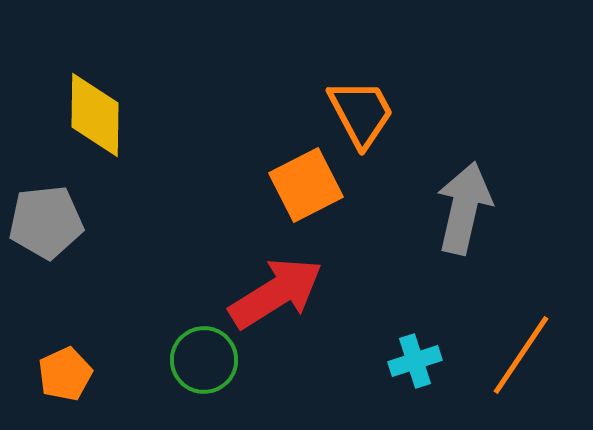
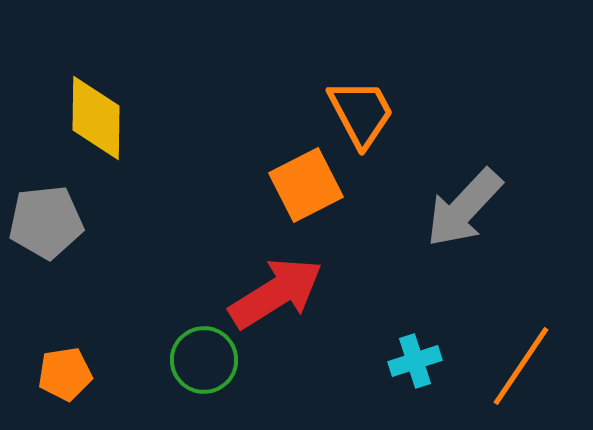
yellow diamond: moved 1 px right, 3 px down
gray arrow: rotated 150 degrees counterclockwise
orange line: moved 11 px down
orange pentagon: rotated 16 degrees clockwise
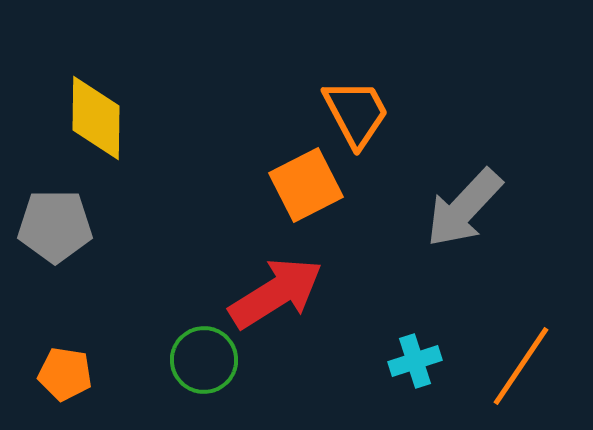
orange trapezoid: moved 5 px left
gray pentagon: moved 9 px right, 4 px down; rotated 6 degrees clockwise
orange pentagon: rotated 18 degrees clockwise
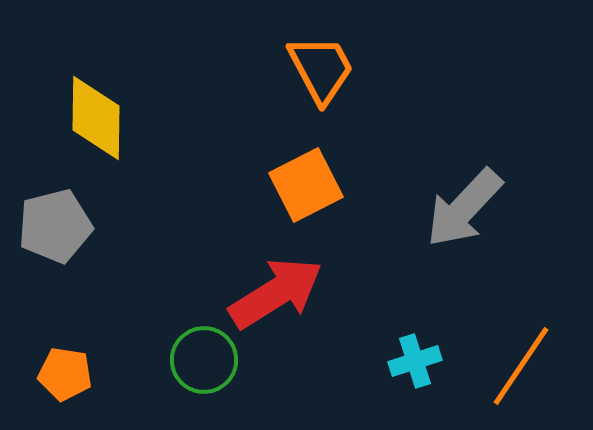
orange trapezoid: moved 35 px left, 44 px up
gray pentagon: rotated 14 degrees counterclockwise
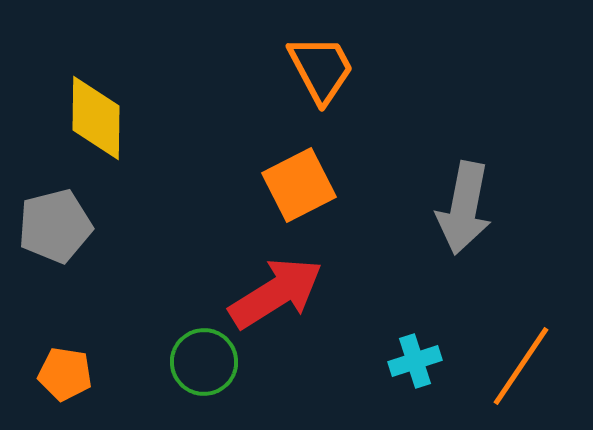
orange square: moved 7 px left
gray arrow: rotated 32 degrees counterclockwise
green circle: moved 2 px down
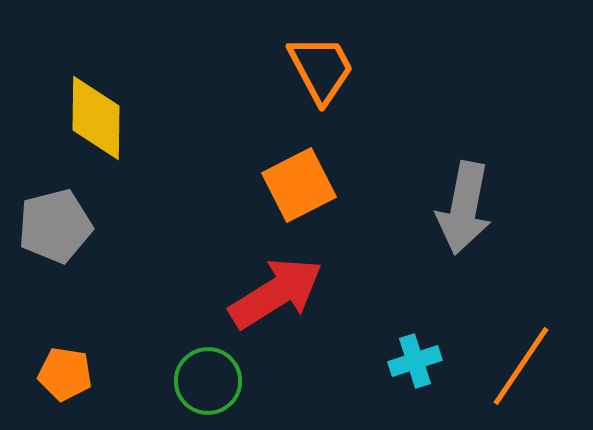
green circle: moved 4 px right, 19 px down
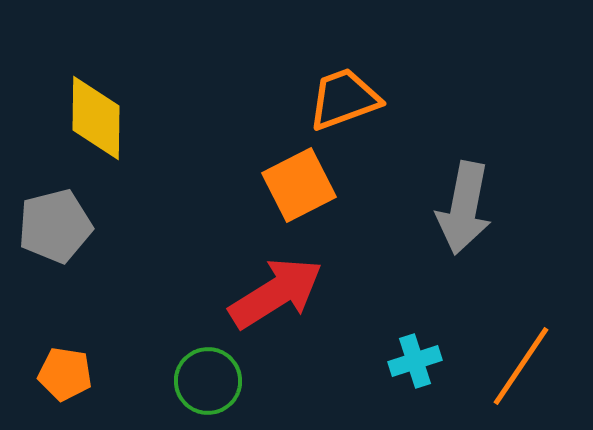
orange trapezoid: moved 23 px right, 30 px down; rotated 82 degrees counterclockwise
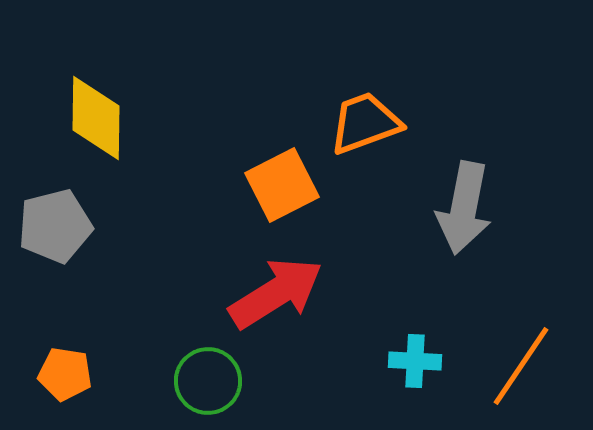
orange trapezoid: moved 21 px right, 24 px down
orange square: moved 17 px left
cyan cross: rotated 21 degrees clockwise
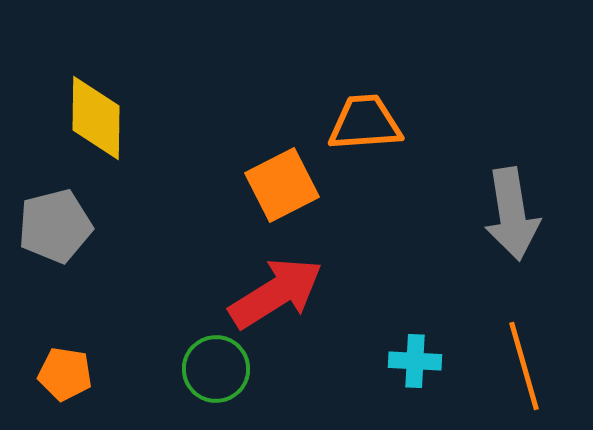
orange trapezoid: rotated 16 degrees clockwise
gray arrow: moved 48 px right, 6 px down; rotated 20 degrees counterclockwise
orange line: moved 3 px right; rotated 50 degrees counterclockwise
green circle: moved 8 px right, 12 px up
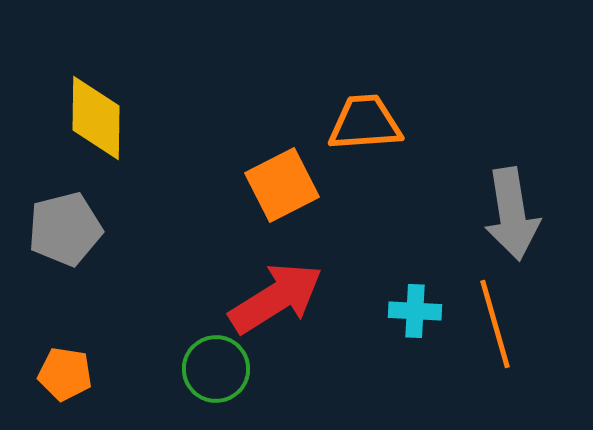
gray pentagon: moved 10 px right, 3 px down
red arrow: moved 5 px down
cyan cross: moved 50 px up
orange line: moved 29 px left, 42 px up
